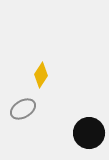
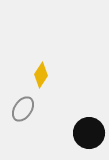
gray ellipse: rotated 25 degrees counterclockwise
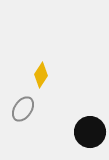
black circle: moved 1 px right, 1 px up
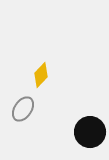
yellow diamond: rotated 10 degrees clockwise
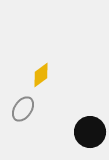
yellow diamond: rotated 10 degrees clockwise
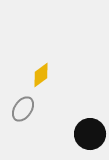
black circle: moved 2 px down
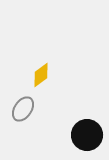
black circle: moved 3 px left, 1 px down
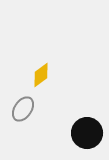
black circle: moved 2 px up
